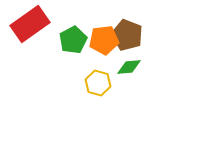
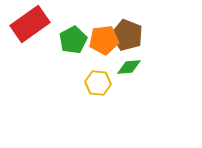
yellow hexagon: rotated 10 degrees counterclockwise
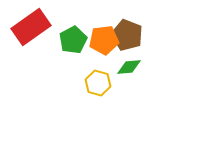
red rectangle: moved 1 px right, 3 px down
yellow hexagon: rotated 10 degrees clockwise
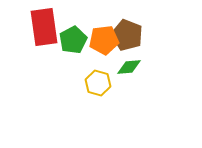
red rectangle: moved 13 px right; rotated 63 degrees counterclockwise
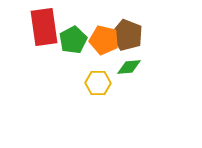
orange pentagon: rotated 20 degrees clockwise
yellow hexagon: rotated 15 degrees counterclockwise
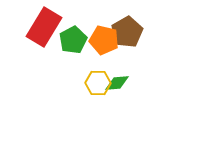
red rectangle: rotated 39 degrees clockwise
brown pentagon: moved 3 px up; rotated 20 degrees clockwise
green diamond: moved 12 px left, 16 px down
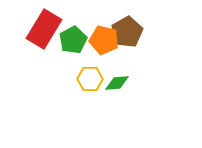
red rectangle: moved 2 px down
yellow hexagon: moved 8 px left, 4 px up
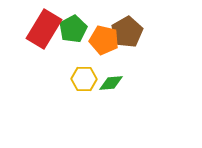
green pentagon: moved 11 px up
yellow hexagon: moved 6 px left
green diamond: moved 6 px left
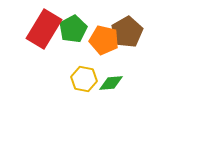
yellow hexagon: rotated 10 degrees clockwise
